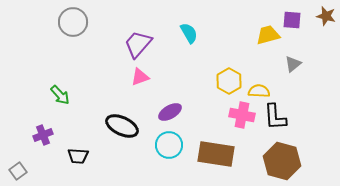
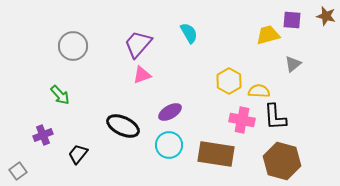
gray circle: moved 24 px down
pink triangle: moved 2 px right, 2 px up
pink cross: moved 5 px down
black ellipse: moved 1 px right
black trapezoid: moved 2 px up; rotated 125 degrees clockwise
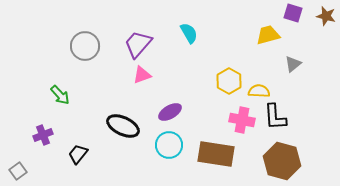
purple square: moved 1 px right, 7 px up; rotated 12 degrees clockwise
gray circle: moved 12 px right
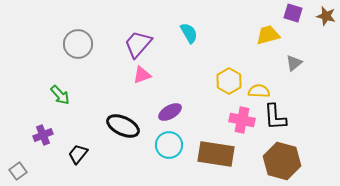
gray circle: moved 7 px left, 2 px up
gray triangle: moved 1 px right, 1 px up
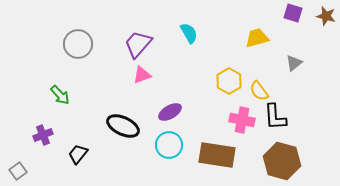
yellow trapezoid: moved 11 px left, 3 px down
yellow semicircle: rotated 130 degrees counterclockwise
brown rectangle: moved 1 px right, 1 px down
